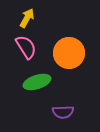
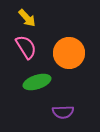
yellow arrow: rotated 108 degrees clockwise
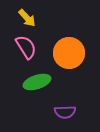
purple semicircle: moved 2 px right
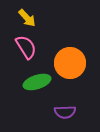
orange circle: moved 1 px right, 10 px down
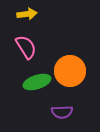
yellow arrow: moved 4 px up; rotated 54 degrees counterclockwise
orange circle: moved 8 px down
purple semicircle: moved 3 px left
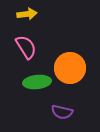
orange circle: moved 3 px up
green ellipse: rotated 12 degrees clockwise
purple semicircle: rotated 15 degrees clockwise
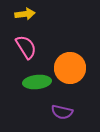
yellow arrow: moved 2 px left
